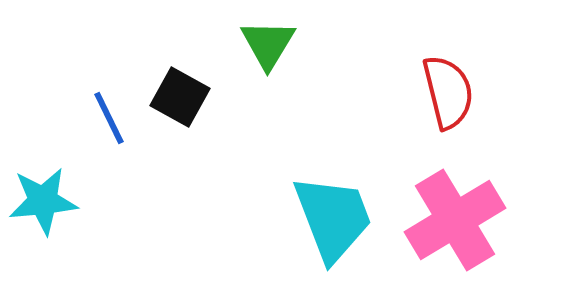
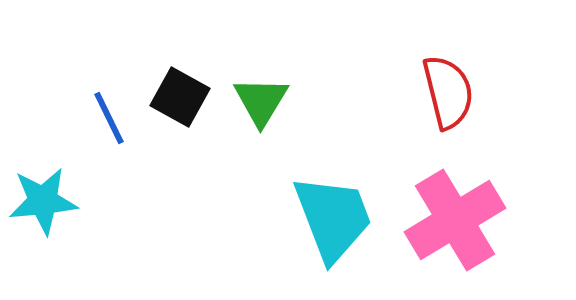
green triangle: moved 7 px left, 57 px down
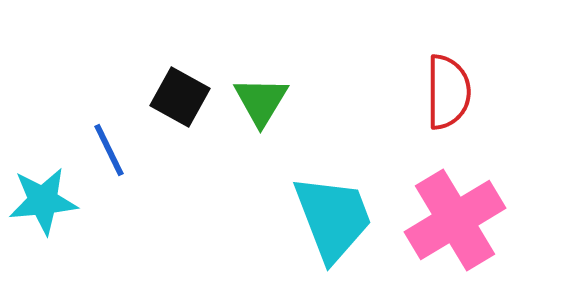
red semicircle: rotated 14 degrees clockwise
blue line: moved 32 px down
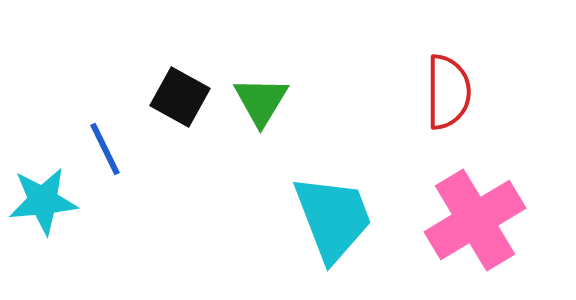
blue line: moved 4 px left, 1 px up
pink cross: moved 20 px right
